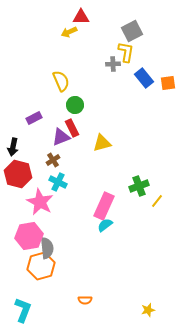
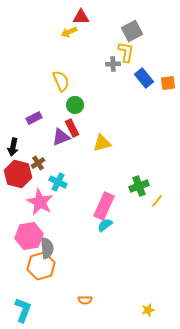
brown cross: moved 15 px left, 3 px down
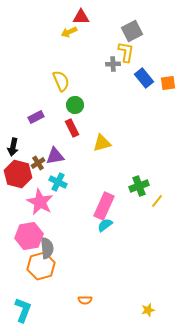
purple rectangle: moved 2 px right, 1 px up
purple triangle: moved 6 px left, 19 px down; rotated 12 degrees clockwise
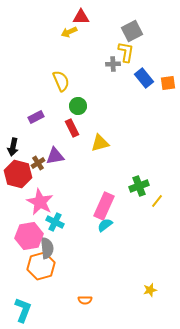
green circle: moved 3 px right, 1 px down
yellow triangle: moved 2 px left
cyan cross: moved 3 px left, 40 px down
yellow star: moved 2 px right, 20 px up
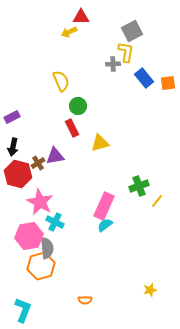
purple rectangle: moved 24 px left
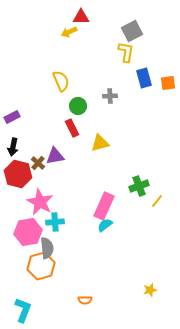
gray cross: moved 3 px left, 32 px down
blue rectangle: rotated 24 degrees clockwise
brown cross: rotated 16 degrees counterclockwise
cyan cross: rotated 30 degrees counterclockwise
pink hexagon: moved 1 px left, 4 px up
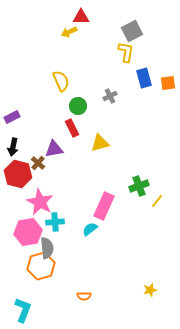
gray cross: rotated 24 degrees counterclockwise
purple triangle: moved 1 px left, 7 px up
cyan semicircle: moved 15 px left, 4 px down
orange semicircle: moved 1 px left, 4 px up
